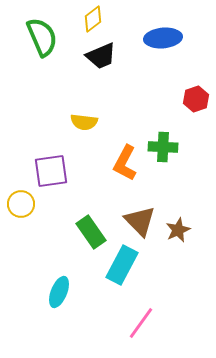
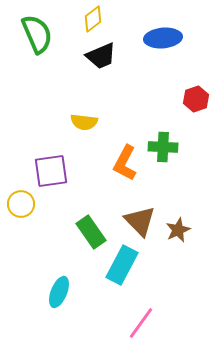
green semicircle: moved 5 px left, 3 px up
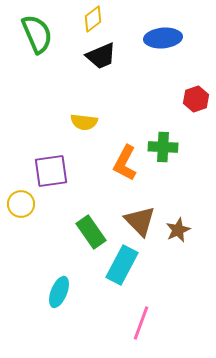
pink line: rotated 16 degrees counterclockwise
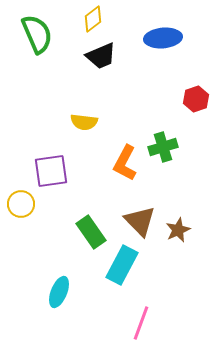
green cross: rotated 20 degrees counterclockwise
